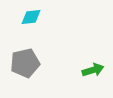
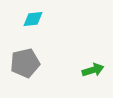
cyan diamond: moved 2 px right, 2 px down
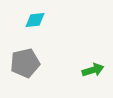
cyan diamond: moved 2 px right, 1 px down
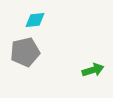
gray pentagon: moved 11 px up
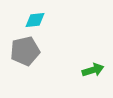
gray pentagon: moved 1 px up
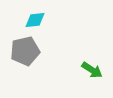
green arrow: moved 1 px left; rotated 50 degrees clockwise
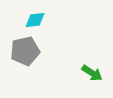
green arrow: moved 3 px down
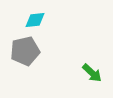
green arrow: rotated 10 degrees clockwise
